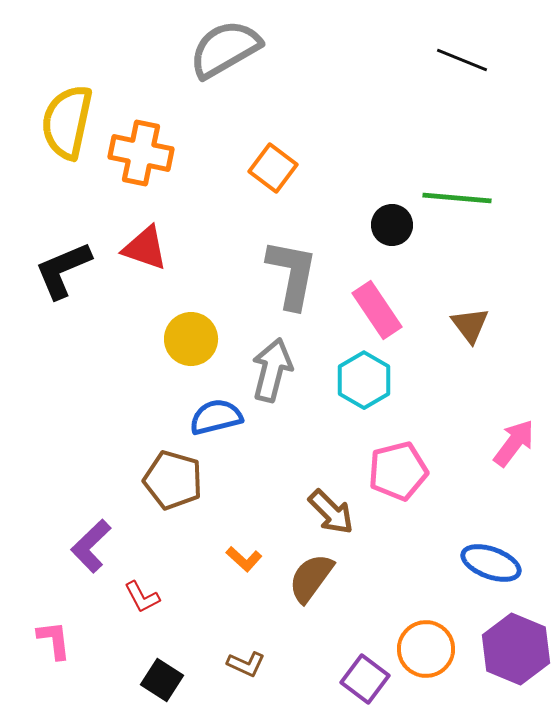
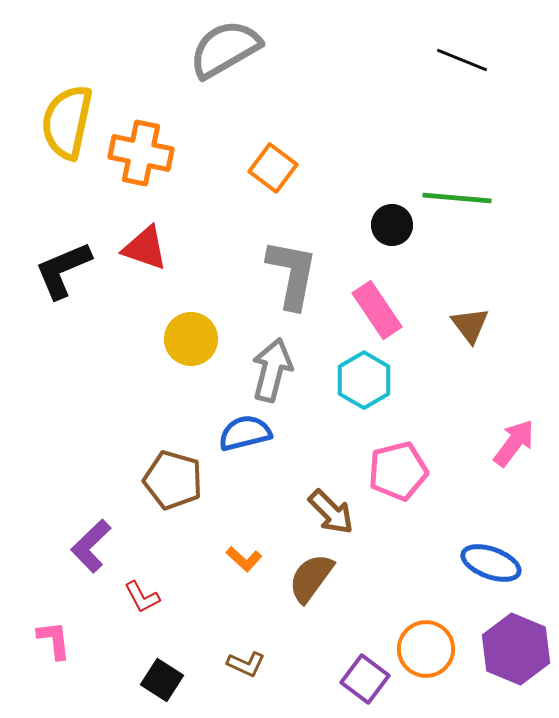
blue semicircle: moved 29 px right, 16 px down
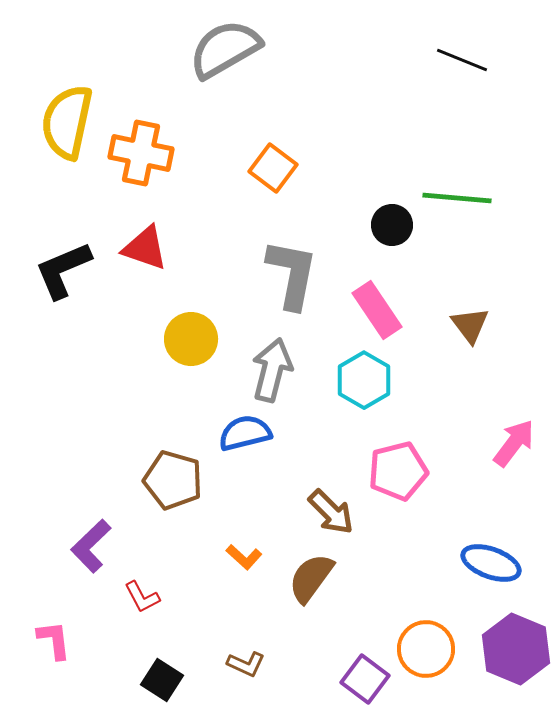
orange L-shape: moved 2 px up
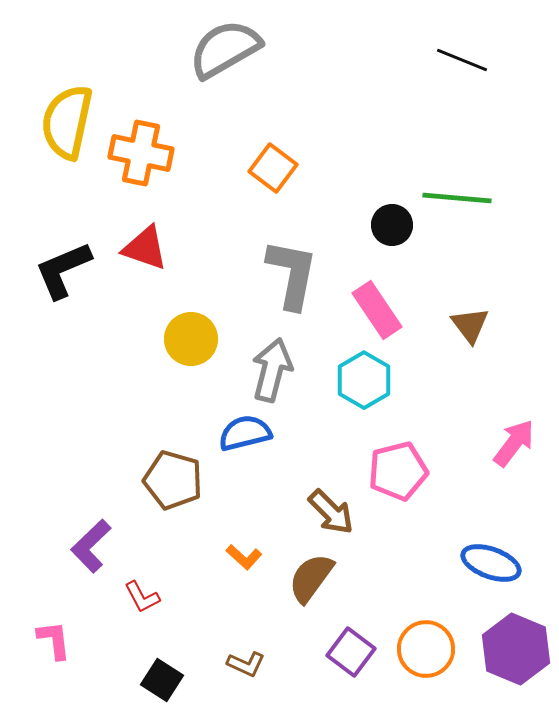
purple square: moved 14 px left, 27 px up
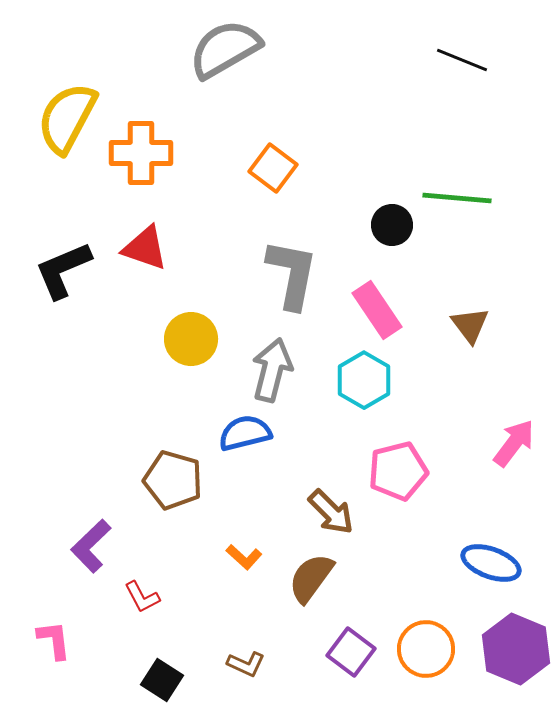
yellow semicircle: moved 4 px up; rotated 16 degrees clockwise
orange cross: rotated 12 degrees counterclockwise
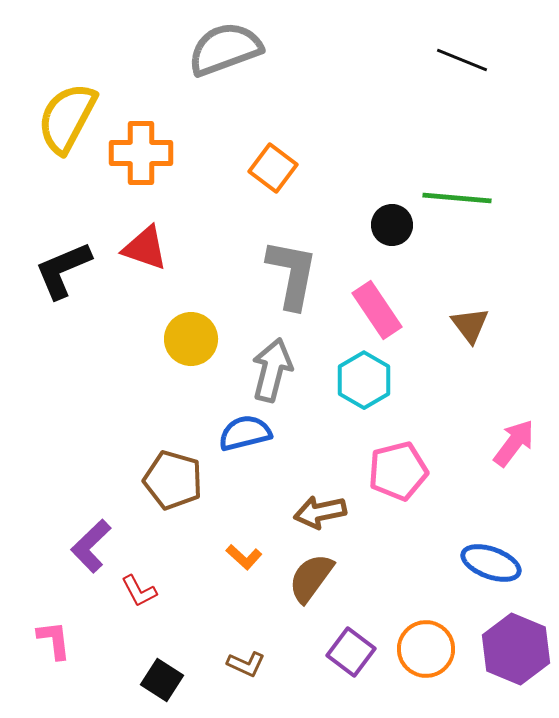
gray semicircle: rotated 10 degrees clockwise
brown arrow: moved 11 px left; rotated 123 degrees clockwise
red L-shape: moved 3 px left, 6 px up
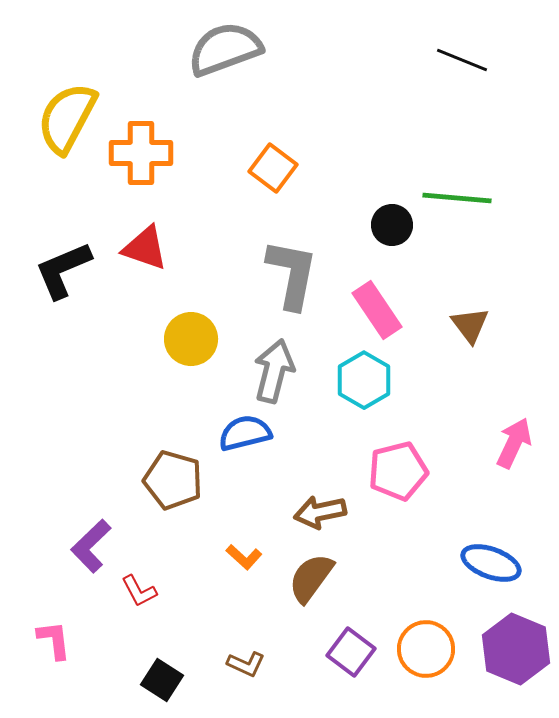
gray arrow: moved 2 px right, 1 px down
pink arrow: rotated 12 degrees counterclockwise
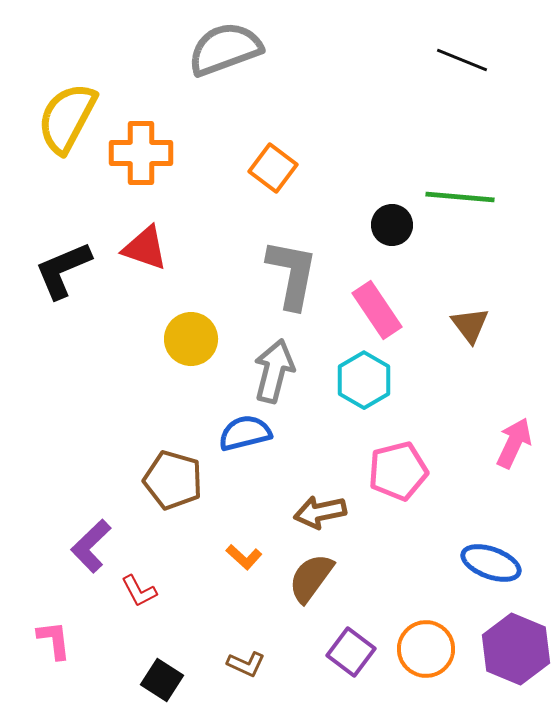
green line: moved 3 px right, 1 px up
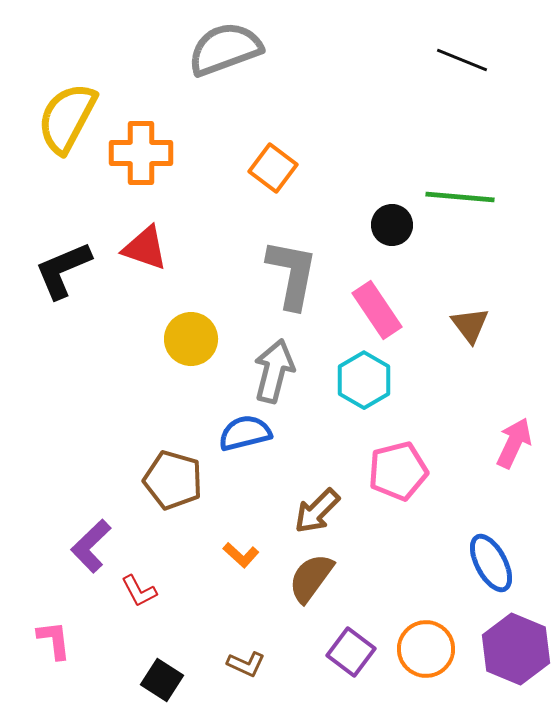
brown arrow: moved 3 px left, 1 px up; rotated 33 degrees counterclockwise
orange L-shape: moved 3 px left, 2 px up
blue ellipse: rotated 42 degrees clockwise
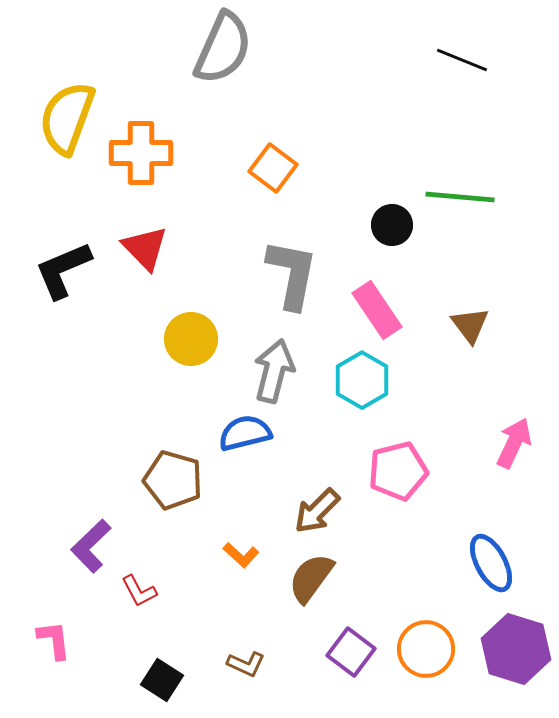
gray semicircle: moved 2 px left, 1 px up; rotated 134 degrees clockwise
yellow semicircle: rotated 8 degrees counterclockwise
red triangle: rotated 27 degrees clockwise
cyan hexagon: moved 2 px left
purple hexagon: rotated 6 degrees counterclockwise
